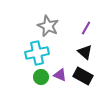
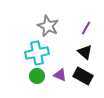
green circle: moved 4 px left, 1 px up
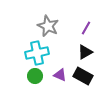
black triangle: rotated 49 degrees clockwise
green circle: moved 2 px left
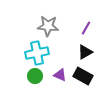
gray star: rotated 20 degrees counterclockwise
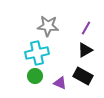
black triangle: moved 2 px up
purple triangle: moved 8 px down
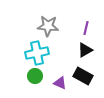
purple line: rotated 16 degrees counterclockwise
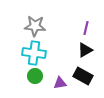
gray star: moved 13 px left
cyan cross: moved 3 px left; rotated 20 degrees clockwise
purple triangle: rotated 32 degrees counterclockwise
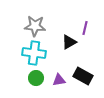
purple line: moved 1 px left
black triangle: moved 16 px left, 8 px up
green circle: moved 1 px right, 2 px down
purple triangle: moved 1 px left, 3 px up
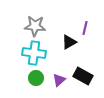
purple triangle: rotated 32 degrees counterclockwise
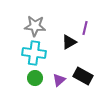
green circle: moved 1 px left
